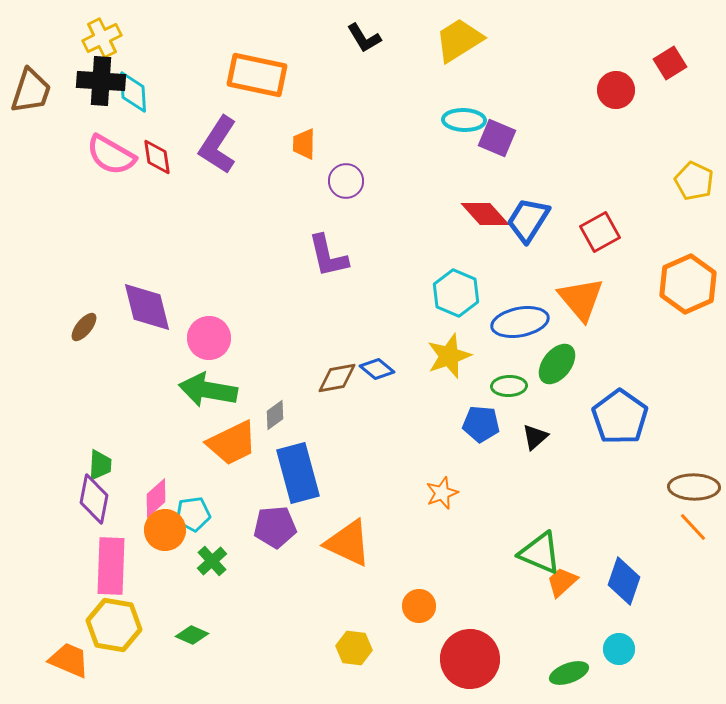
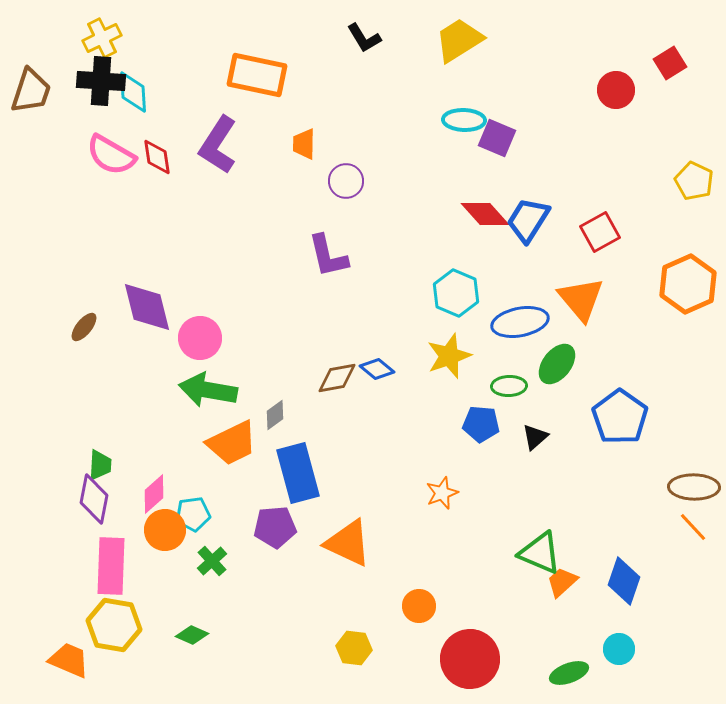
pink circle at (209, 338): moved 9 px left
pink diamond at (156, 498): moved 2 px left, 4 px up
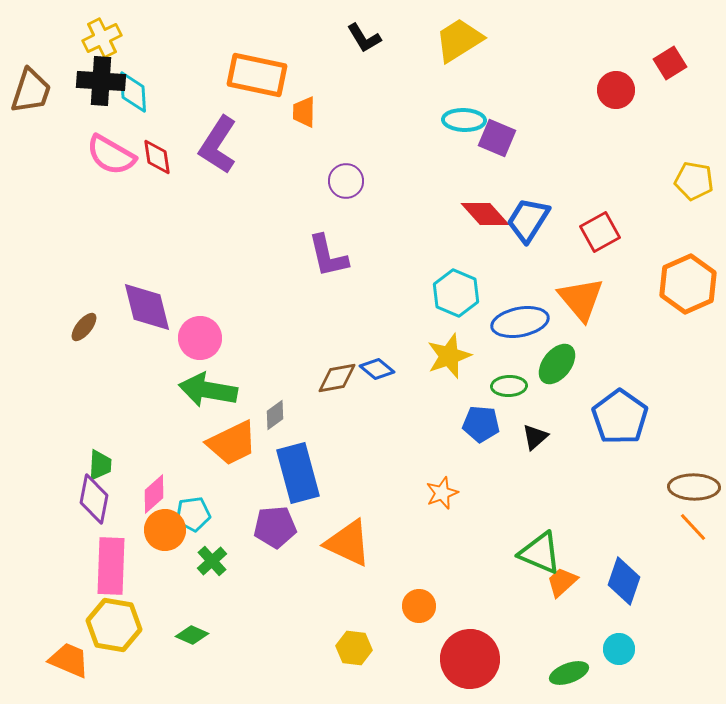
orange trapezoid at (304, 144): moved 32 px up
yellow pentagon at (694, 181): rotated 15 degrees counterclockwise
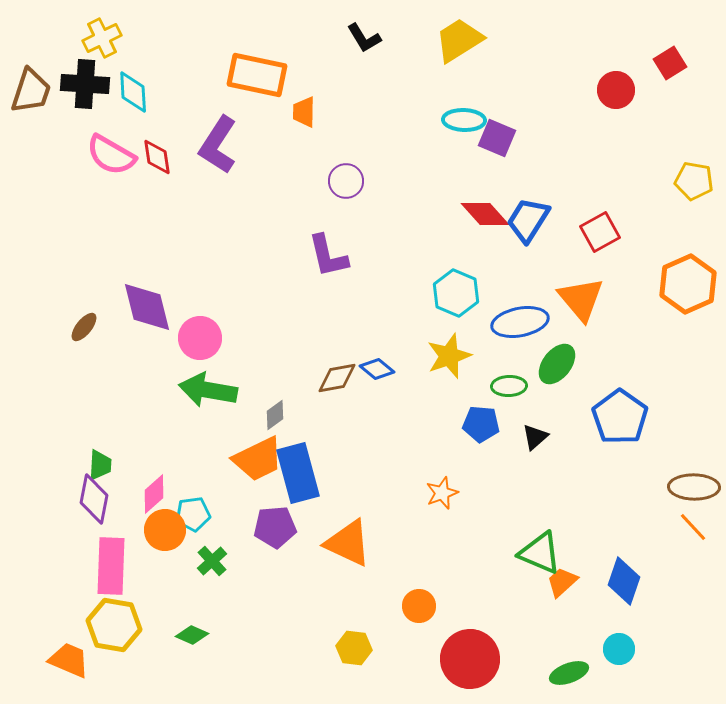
black cross at (101, 81): moved 16 px left, 3 px down
orange trapezoid at (232, 443): moved 26 px right, 16 px down
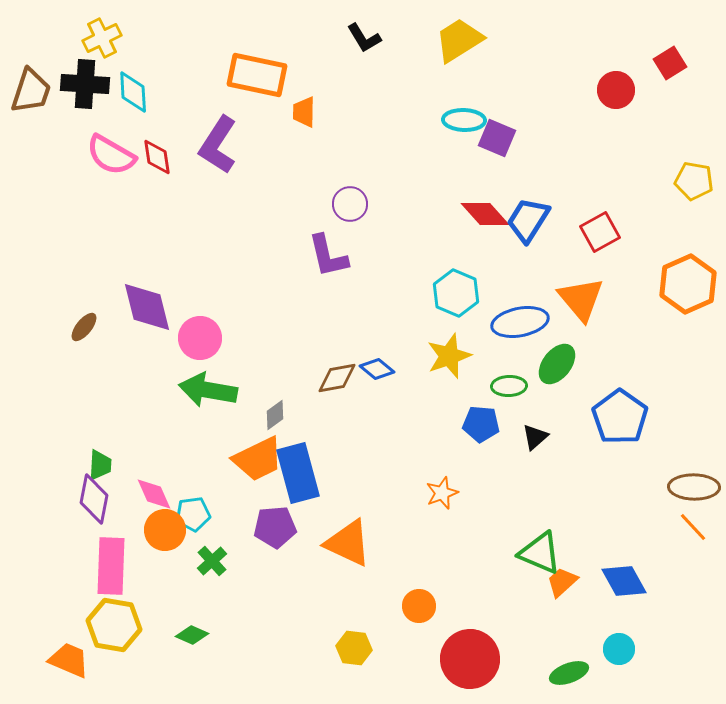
purple circle at (346, 181): moved 4 px right, 23 px down
pink diamond at (154, 494): rotated 72 degrees counterclockwise
blue diamond at (624, 581): rotated 48 degrees counterclockwise
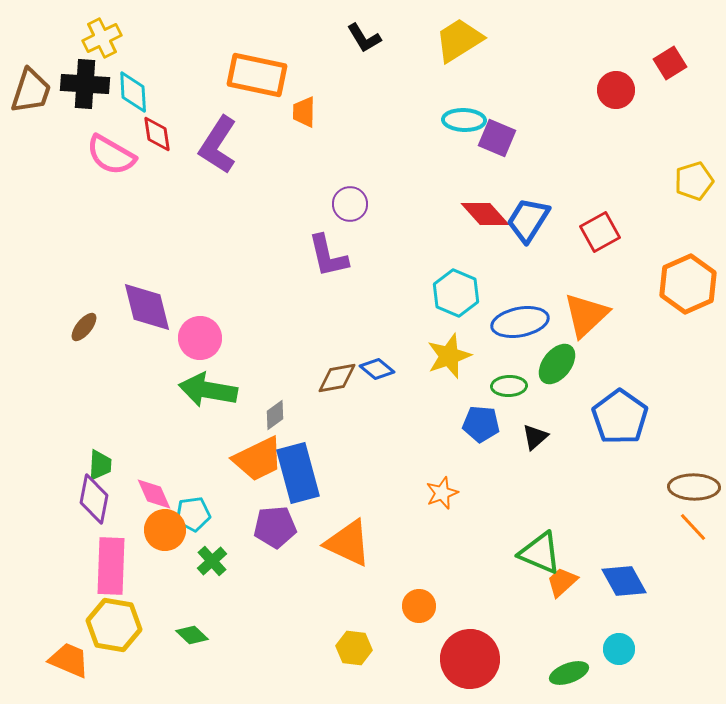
red diamond at (157, 157): moved 23 px up
yellow pentagon at (694, 181): rotated 27 degrees counterclockwise
orange triangle at (581, 299): moved 5 px right, 16 px down; rotated 27 degrees clockwise
green diamond at (192, 635): rotated 20 degrees clockwise
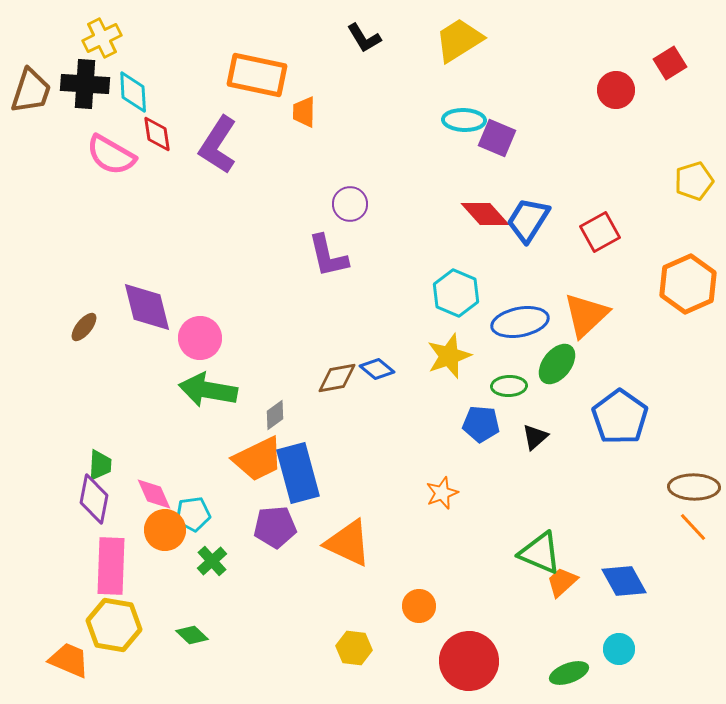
red circle at (470, 659): moved 1 px left, 2 px down
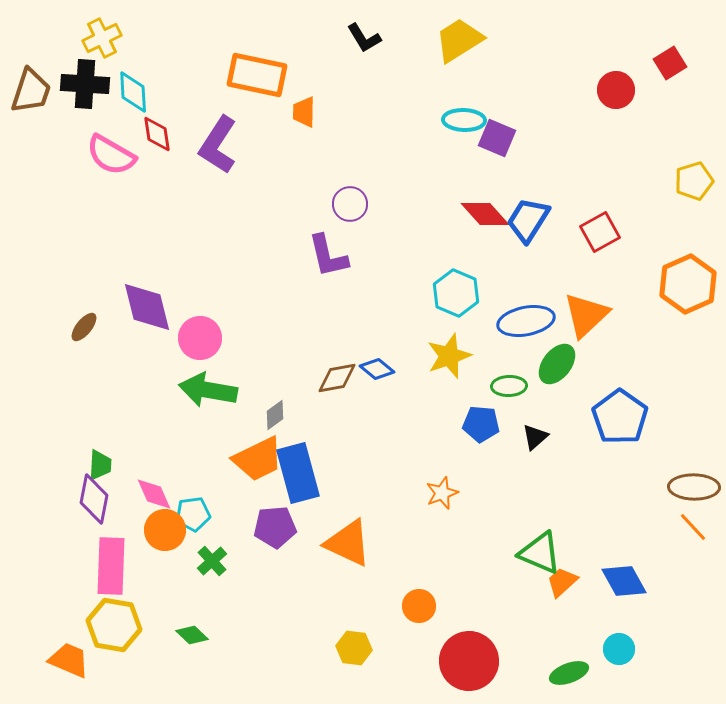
blue ellipse at (520, 322): moved 6 px right, 1 px up
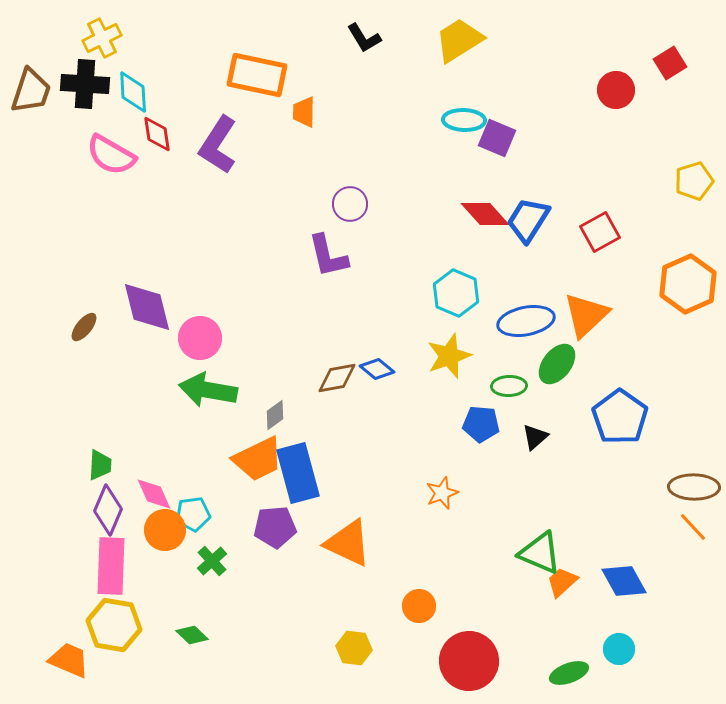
purple diamond at (94, 499): moved 14 px right, 11 px down; rotated 12 degrees clockwise
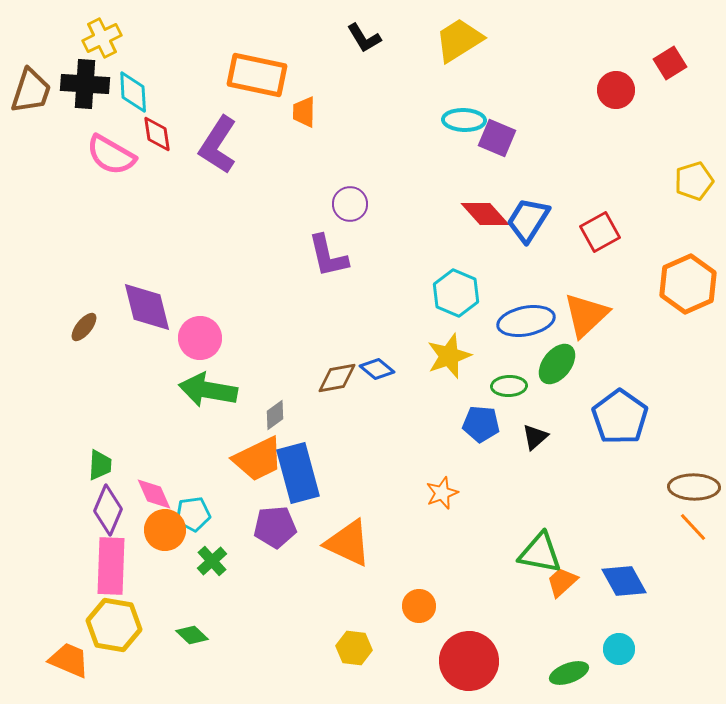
green triangle at (540, 553): rotated 12 degrees counterclockwise
